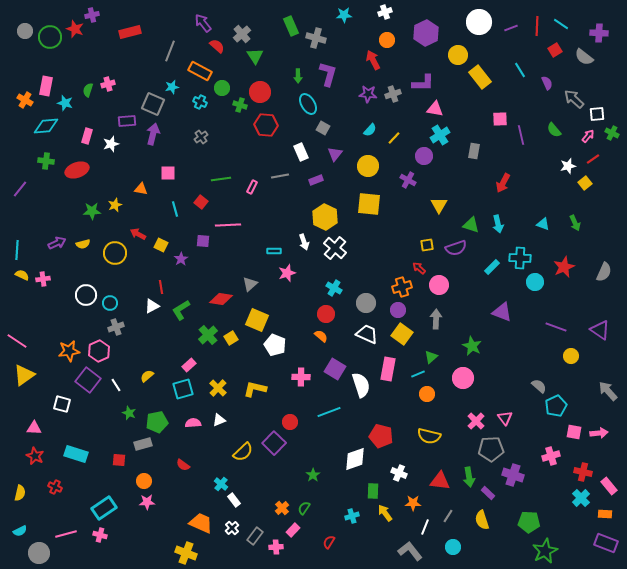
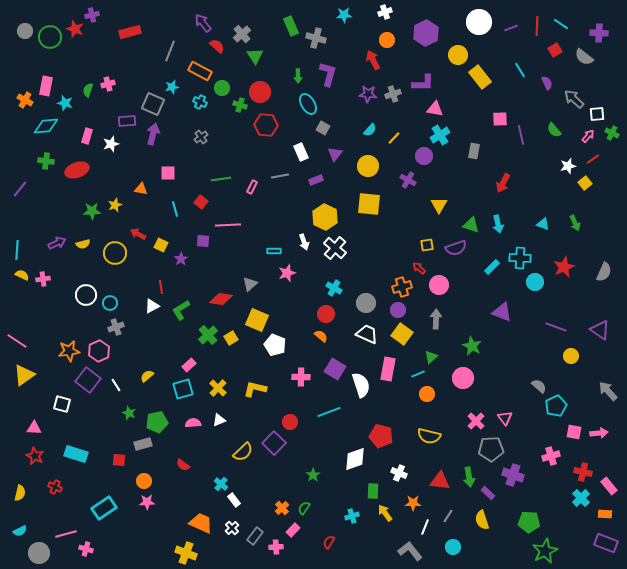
pink cross at (100, 535): moved 14 px left, 14 px down
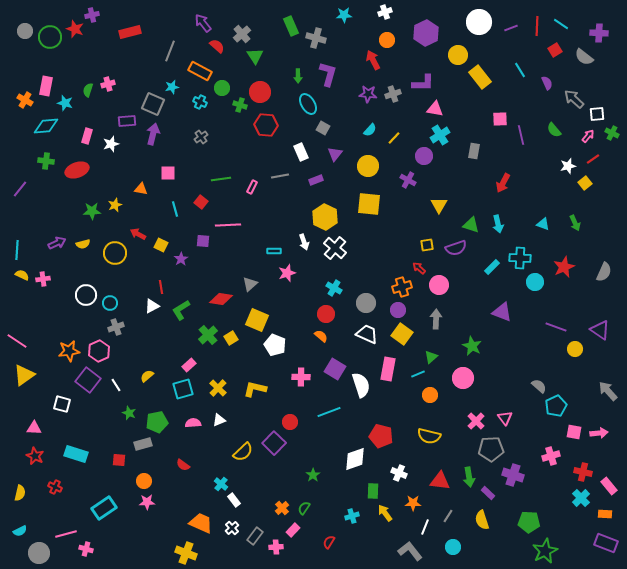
yellow circle at (571, 356): moved 4 px right, 7 px up
orange circle at (427, 394): moved 3 px right, 1 px down
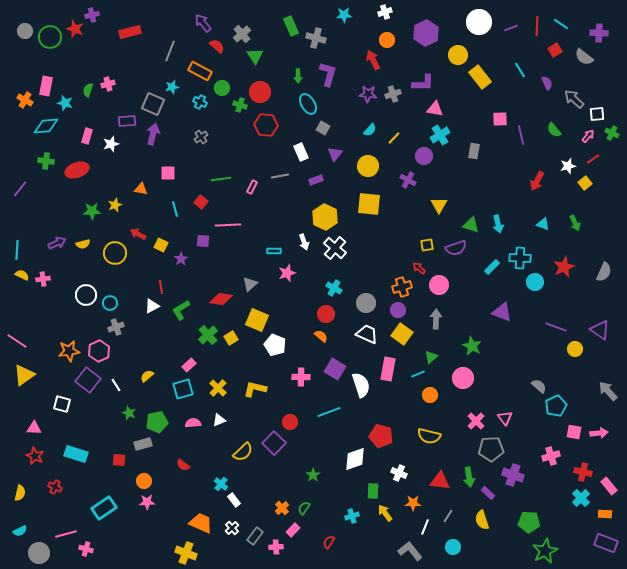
red arrow at (503, 183): moved 34 px right, 2 px up
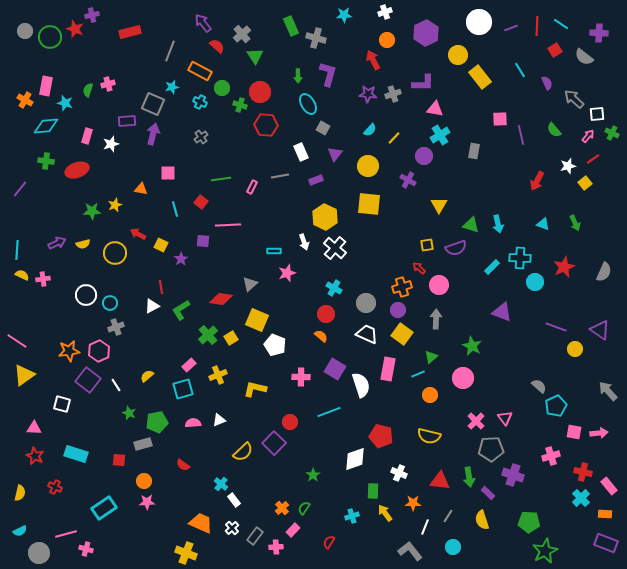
yellow cross at (218, 388): moved 13 px up; rotated 24 degrees clockwise
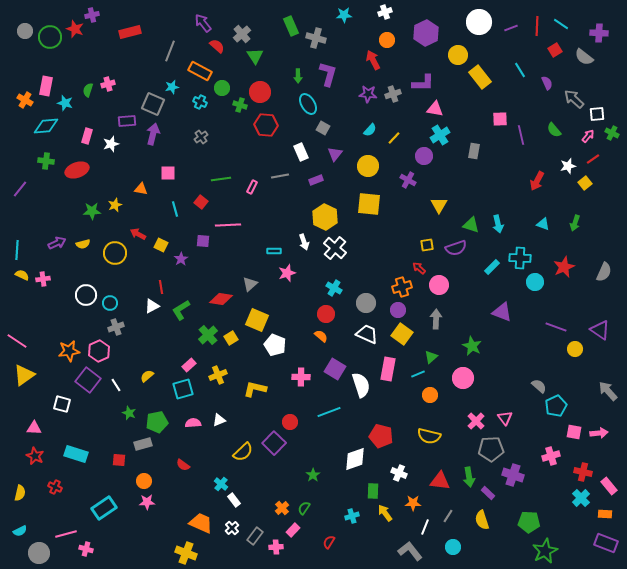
green arrow at (575, 223): rotated 42 degrees clockwise
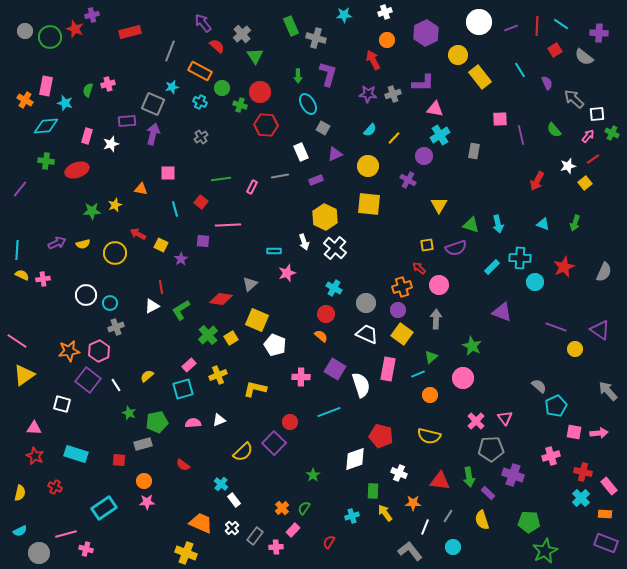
purple triangle at (335, 154): rotated 28 degrees clockwise
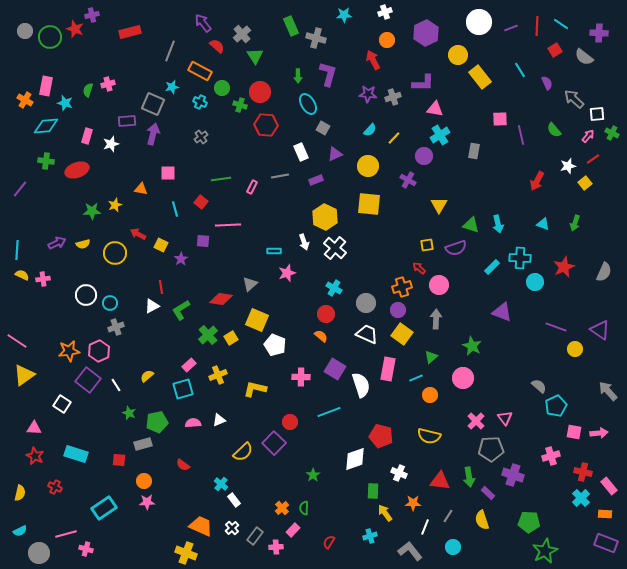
gray cross at (393, 94): moved 3 px down
cyan line at (418, 374): moved 2 px left, 4 px down
white square at (62, 404): rotated 18 degrees clockwise
green semicircle at (304, 508): rotated 32 degrees counterclockwise
cyan cross at (352, 516): moved 18 px right, 20 px down
orange trapezoid at (201, 523): moved 3 px down
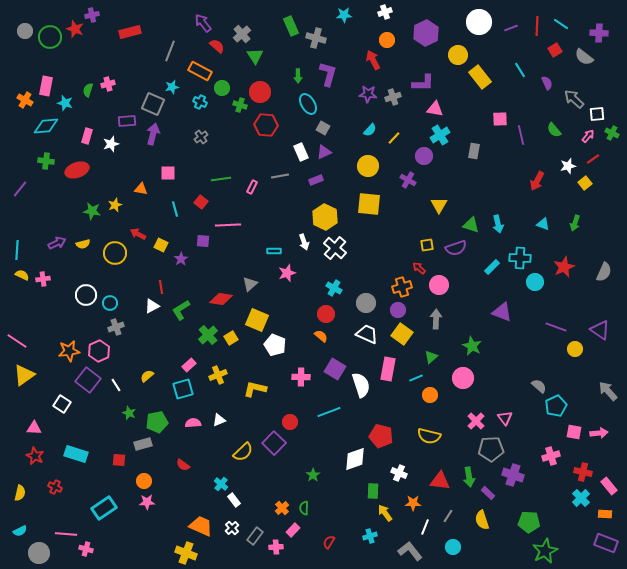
purple triangle at (335, 154): moved 11 px left, 2 px up
green star at (92, 211): rotated 12 degrees clockwise
pink line at (66, 534): rotated 20 degrees clockwise
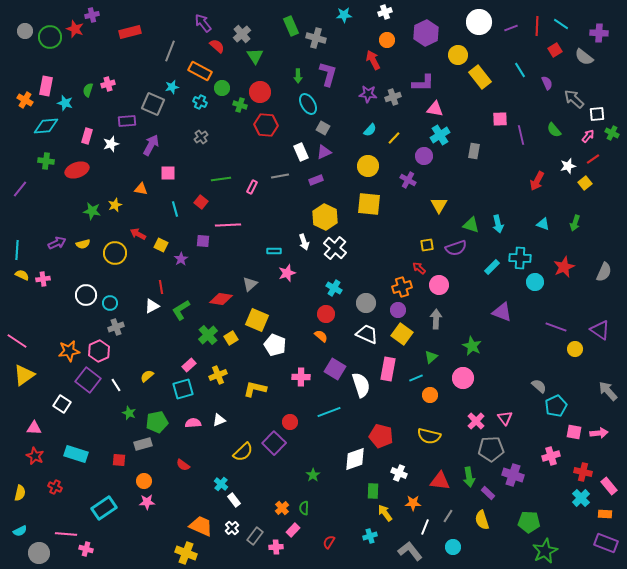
purple arrow at (153, 134): moved 2 px left, 11 px down; rotated 15 degrees clockwise
